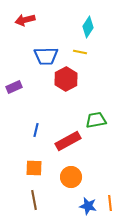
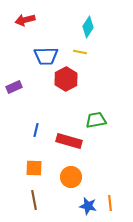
red rectangle: moved 1 px right; rotated 45 degrees clockwise
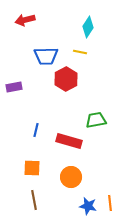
purple rectangle: rotated 14 degrees clockwise
orange square: moved 2 px left
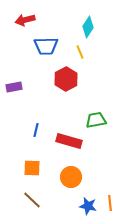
yellow line: rotated 56 degrees clockwise
blue trapezoid: moved 10 px up
brown line: moved 2 px left; rotated 36 degrees counterclockwise
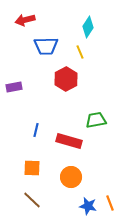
orange line: rotated 14 degrees counterclockwise
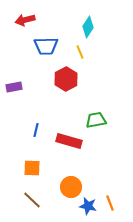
orange circle: moved 10 px down
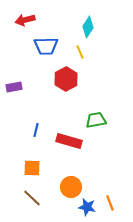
brown line: moved 2 px up
blue star: moved 1 px left, 1 px down
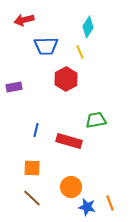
red arrow: moved 1 px left
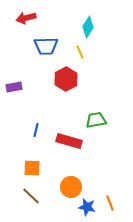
red arrow: moved 2 px right, 2 px up
brown line: moved 1 px left, 2 px up
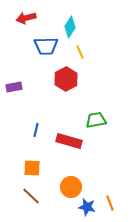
cyan diamond: moved 18 px left
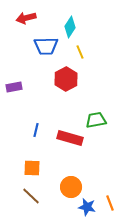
red rectangle: moved 1 px right, 3 px up
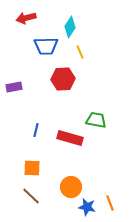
red hexagon: moved 3 px left; rotated 25 degrees clockwise
green trapezoid: rotated 20 degrees clockwise
